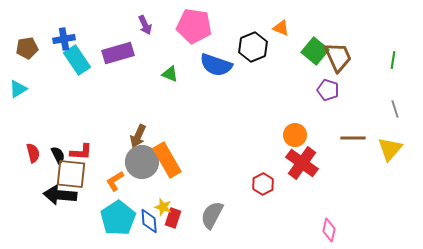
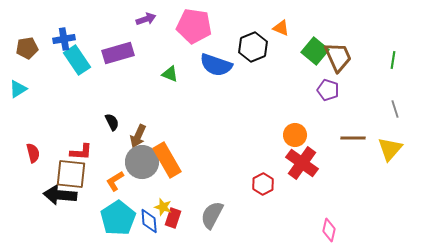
purple arrow: moved 1 px right, 6 px up; rotated 84 degrees counterclockwise
black semicircle: moved 54 px right, 33 px up
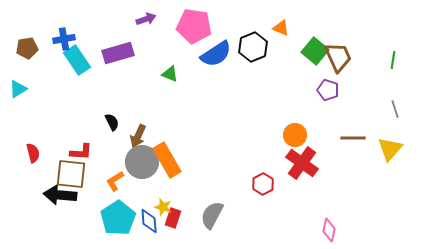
blue semicircle: moved 11 px up; rotated 52 degrees counterclockwise
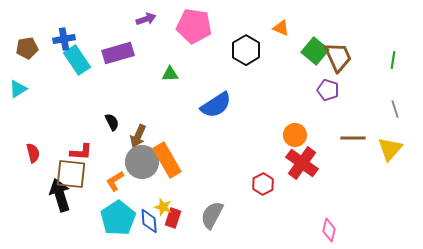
black hexagon: moved 7 px left, 3 px down; rotated 8 degrees counterclockwise
blue semicircle: moved 51 px down
green triangle: rotated 24 degrees counterclockwise
black arrow: rotated 68 degrees clockwise
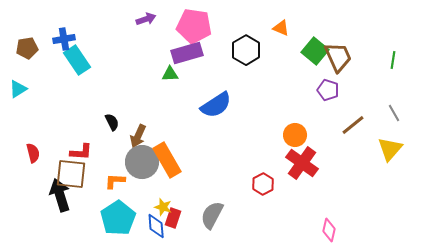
purple rectangle: moved 69 px right
gray line: moved 1 px left, 4 px down; rotated 12 degrees counterclockwise
brown line: moved 13 px up; rotated 40 degrees counterclockwise
orange L-shape: rotated 35 degrees clockwise
blue diamond: moved 7 px right, 5 px down
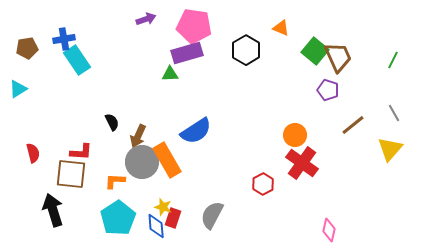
green line: rotated 18 degrees clockwise
blue semicircle: moved 20 px left, 26 px down
black arrow: moved 7 px left, 15 px down
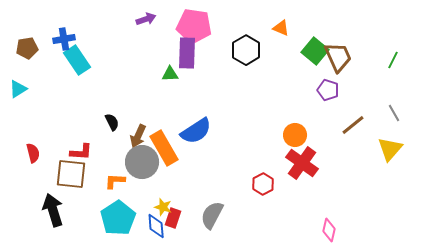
purple rectangle: rotated 72 degrees counterclockwise
orange rectangle: moved 3 px left, 12 px up
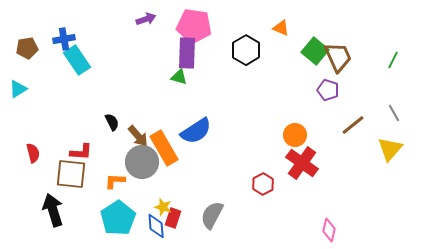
green triangle: moved 9 px right, 3 px down; rotated 18 degrees clockwise
brown arrow: rotated 65 degrees counterclockwise
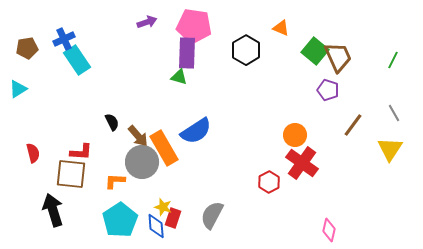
purple arrow: moved 1 px right, 3 px down
blue cross: rotated 15 degrees counterclockwise
brown line: rotated 15 degrees counterclockwise
yellow triangle: rotated 8 degrees counterclockwise
red hexagon: moved 6 px right, 2 px up
cyan pentagon: moved 2 px right, 2 px down
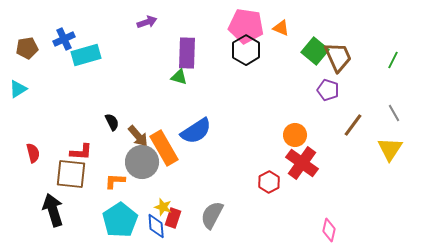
pink pentagon: moved 52 px right
cyan rectangle: moved 9 px right, 5 px up; rotated 72 degrees counterclockwise
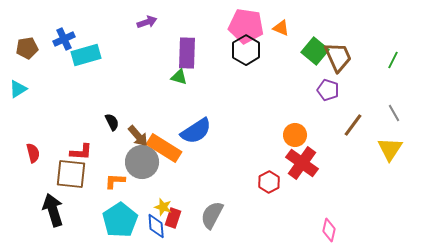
orange rectangle: rotated 28 degrees counterclockwise
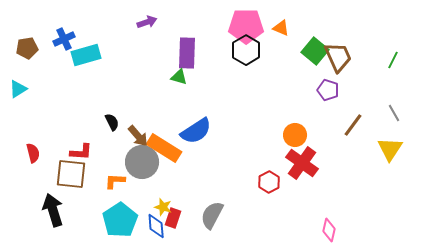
pink pentagon: rotated 8 degrees counterclockwise
